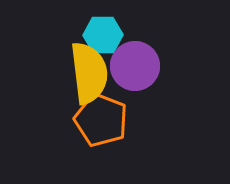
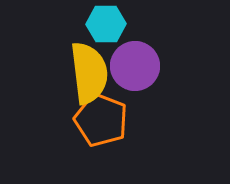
cyan hexagon: moved 3 px right, 11 px up
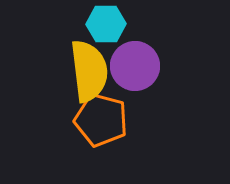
yellow semicircle: moved 2 px up
orange pentagon: rotated 6 degrees counterclockwise
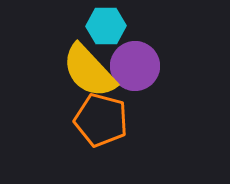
cyan hexagon: moved 2 px down
yellow semicircle: rotated 144 degrees clockwise
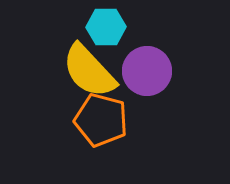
cyan hexagon: moved 1 px down
purple circle: moved 12 px right, 5 px down
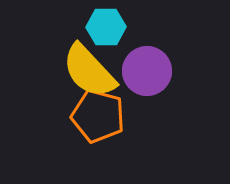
orange pentagon: moved 3 px left, 4 px up
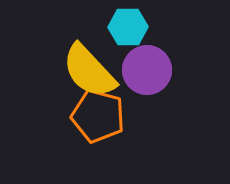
cyan hexagon: moved 22 px right
purple circle: moved 1 px up
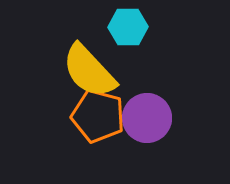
purple circle: moved 48 px down
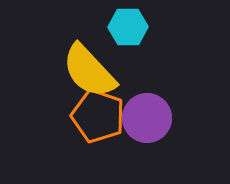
orange pentagon: rotated 4 degrees clockwise
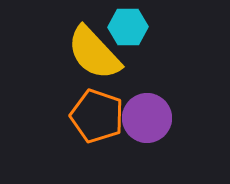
yellow semicircle: moved 5 px right, 18 px up
orange pentagon: moved 1 px left
